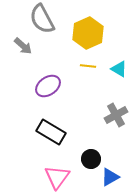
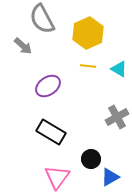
gray cross: moved 1 px right, 2 px down
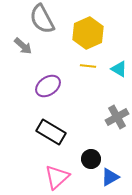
pink triangle: rotated 12 degrees clockwise
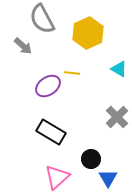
yellow line: moved 16 px left, 7 px down
gray cross: rotated 15 degrees counterclockwise
blue triangle: moved 2 px left, 1 px down; rotated 30 degrees counterclockwise
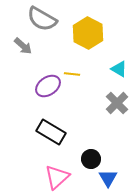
gray semicircle: rotated 32 degrees counterclockwise
yellow hexagon: rotated 8 degrees counterclockwise
yellow line: moved 1 px down
gray cross: moved 14 px up
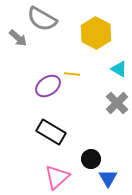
yellow hexagon: moved 8 px right
gray arrow: moved 5 px left, 8 px up
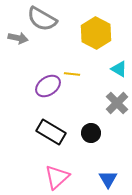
gray arrow: rotated 30 degrees counterclockwise
black circle: moved 26 px up
blue triangle: moved 1 px down
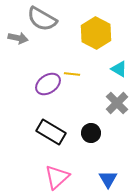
purple ellipse: moved 2 px up
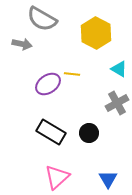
gray arrow: moved 4 px right, 6 px down
gray cross: rotated 15 degrees clockwise
black circle: moved 2 px left
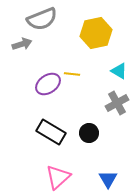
gray semicircle: rotated 52 degrees counterclockwise
yellow hexagon: rotated 20 degrees clockwise
gray arrow: rotated 30 degrees counterclockwise
cyan triangle: moved 2 px down
pink triangle: moved 1 px right
